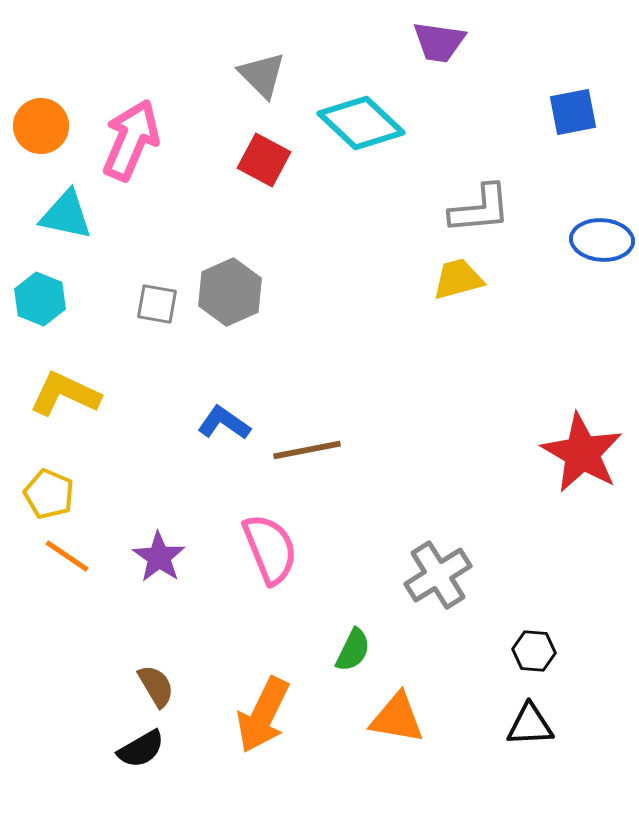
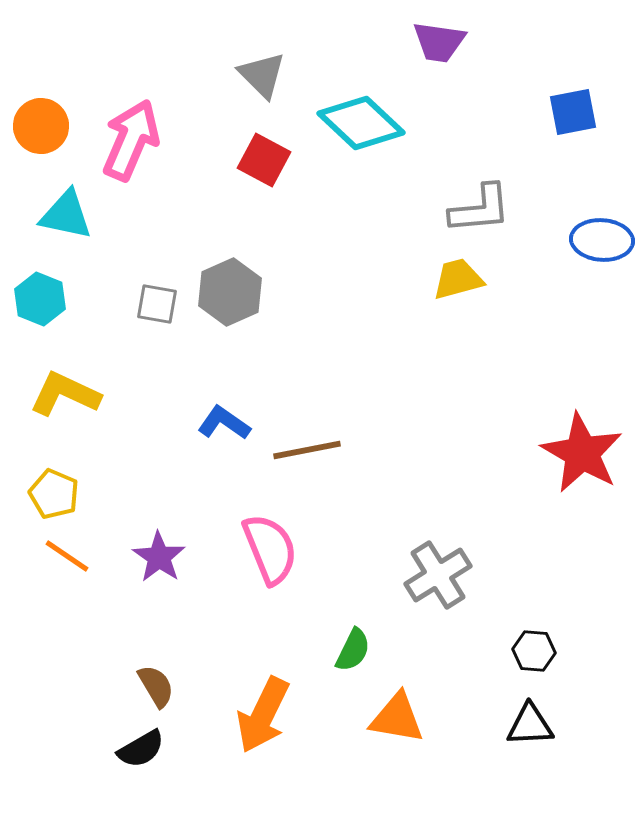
yellow pentagon: moved 5 px right
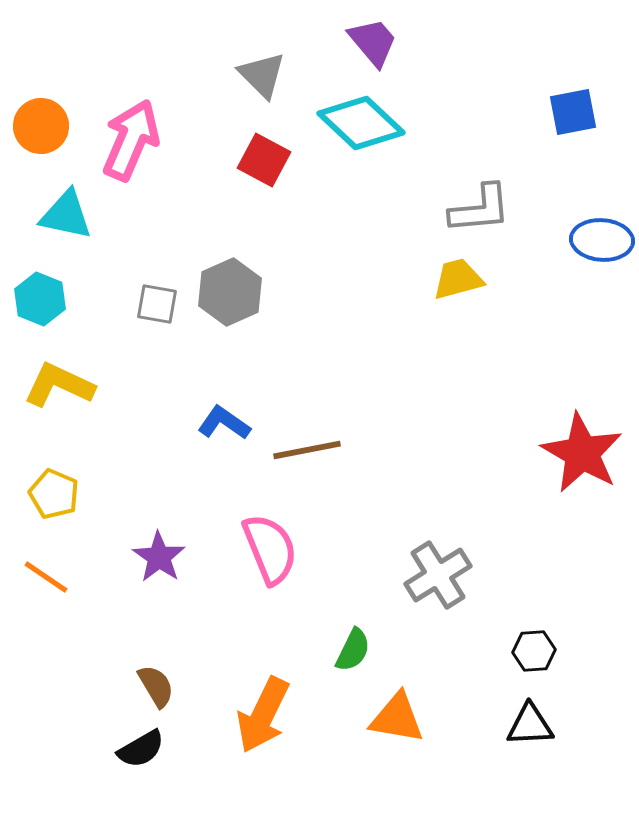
purple trapezoid: moved 66 px left; rotated 138 degrees counterclockwise
yellow L-shape: moved 6 px left, 9 px up
orange line: moved 21 px left, 21 px down
black hexagon: rotated 9 degrees counterclockwise
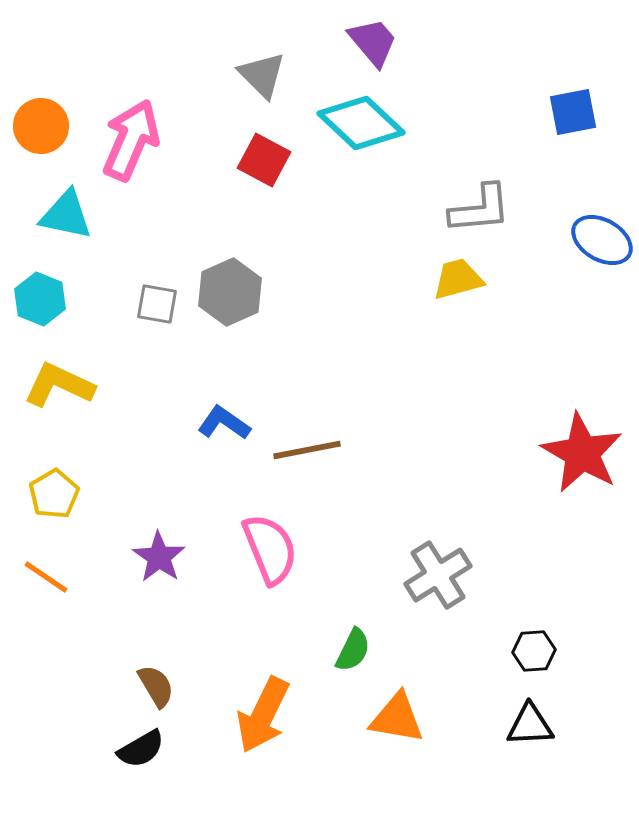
blue ellipse: rotated 26 degrees clockwise
yellow pentagon: rotated 18 degrees clockwise
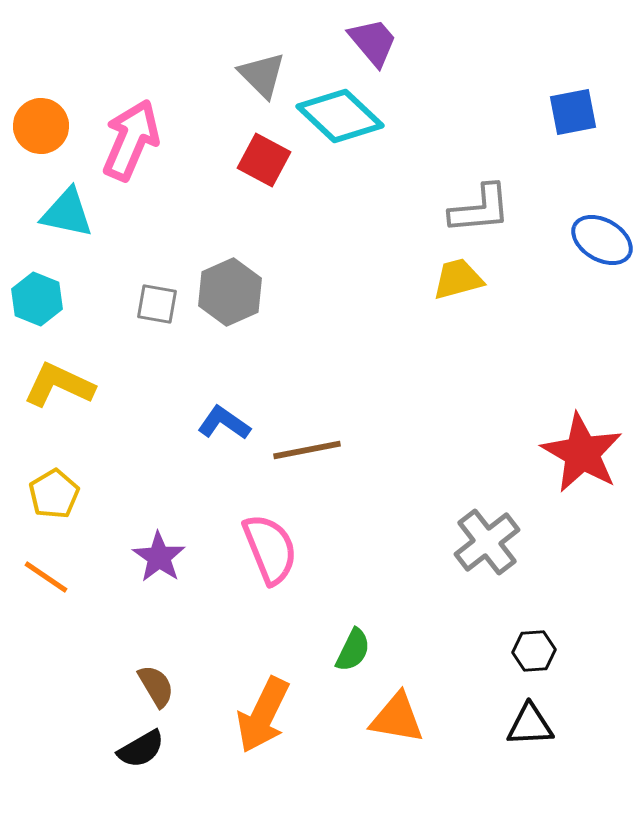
cyan diamond: moved 21 px left, 7 px up
cyan triangle: moved 1 px right, 2 px up
cyan hexagon: moved 3 px left
gray cross: moved 49 px right, 33 px up; rotated 6 degrees counterclockwise
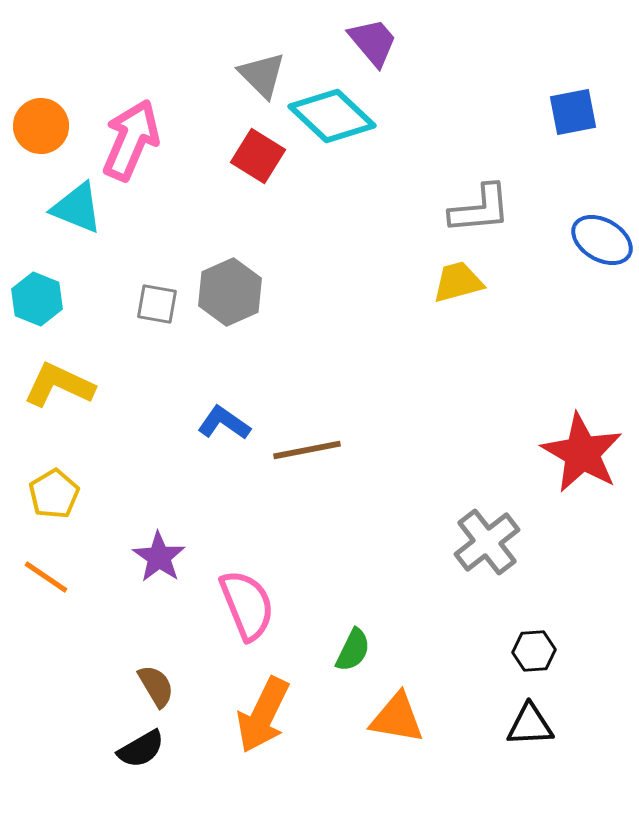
cyan diamond: moved 8 px left
red square: moved 6 px left, 4 px up; rotated 4 degrees clockwise
cyan triangle: moved 10 px right, 5 px up; rotated 10 degrees clockwise
yellow trapezoid: moved 3 px down
pink semicircle: moved 23 px left, 56 px down
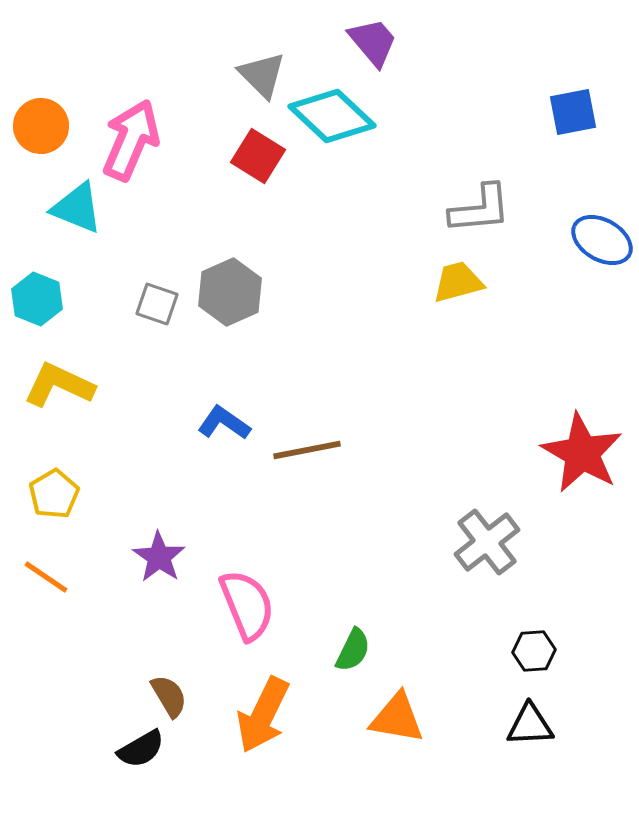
gray square: rotated 9 degrees clockwise
brown semicircle: moved 13 px right, 10 px down
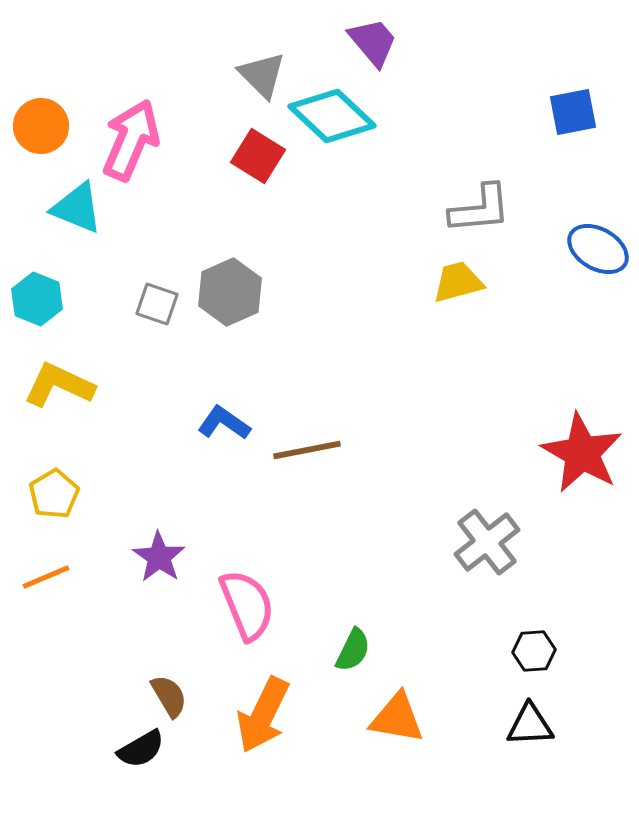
blue ellipse: moved 4 px left, 9 px down
orange line: rotated 57 degrees counterclockwise
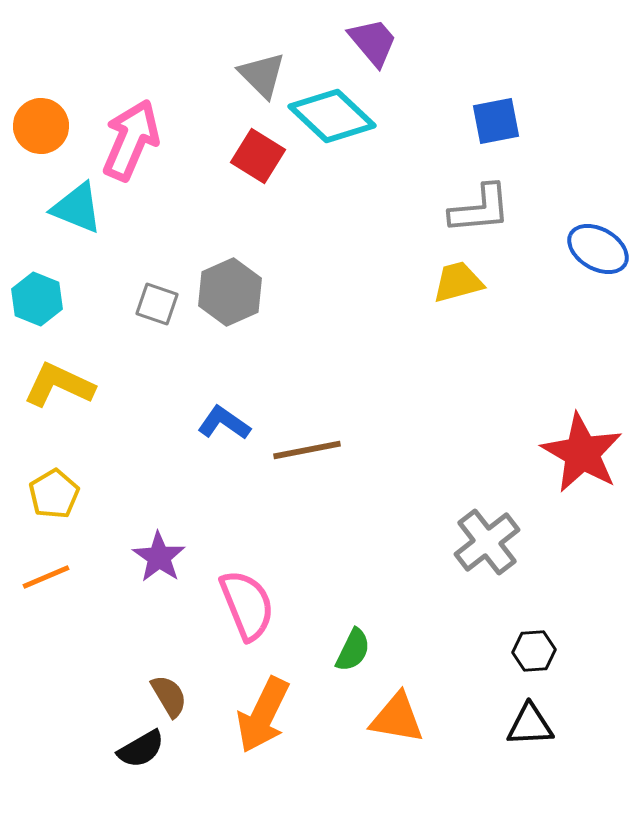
blue square: moved 77 px left, 9 px down
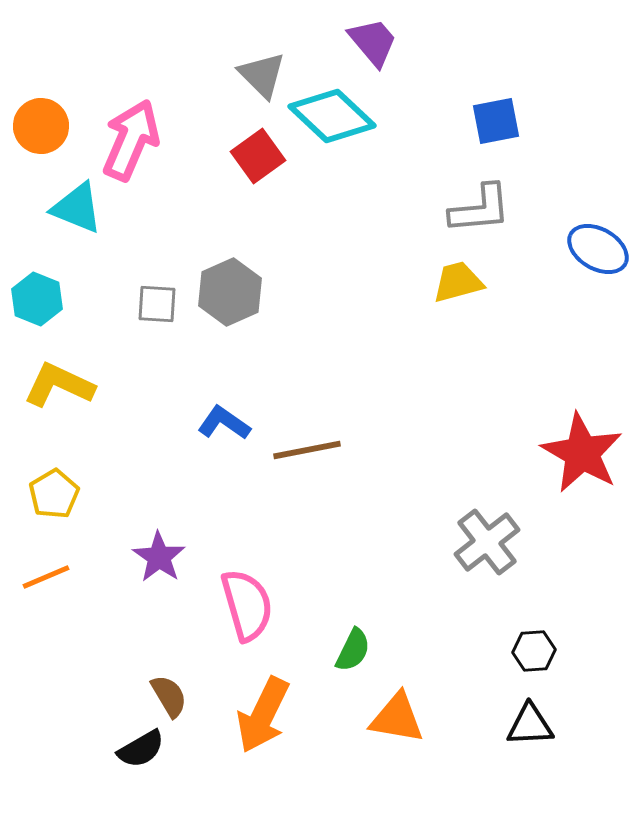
red square: rotated 22 degrees clockwise
gray square: rotated 15 degrees counterclockwise
pink semicircle: rotated 6 degrees clockwise
